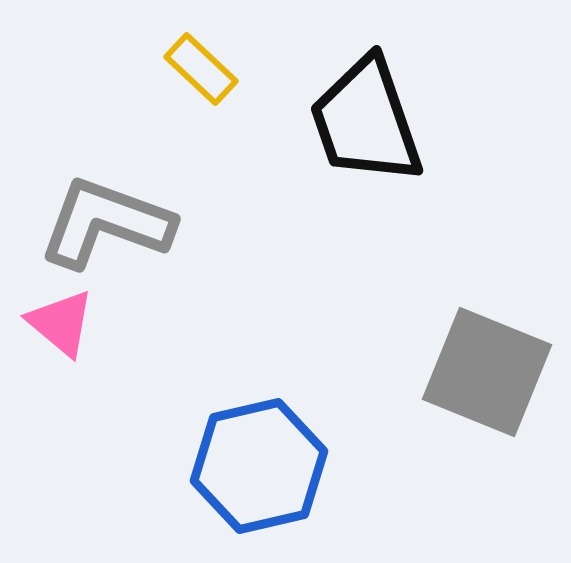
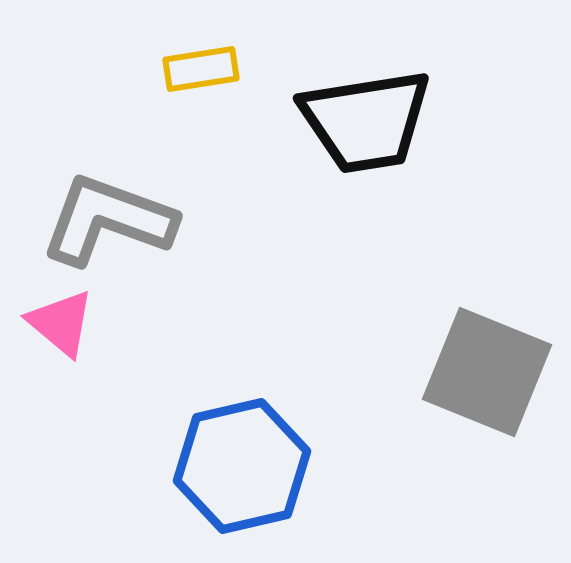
yellow rectangle: rotated 52 degrees counterclockwise
black trapezoid: rotated 80 degrees counterclockwise
gray L-shape: moved 2 px right, 3 px up
blue hexagon: moved 17 px left
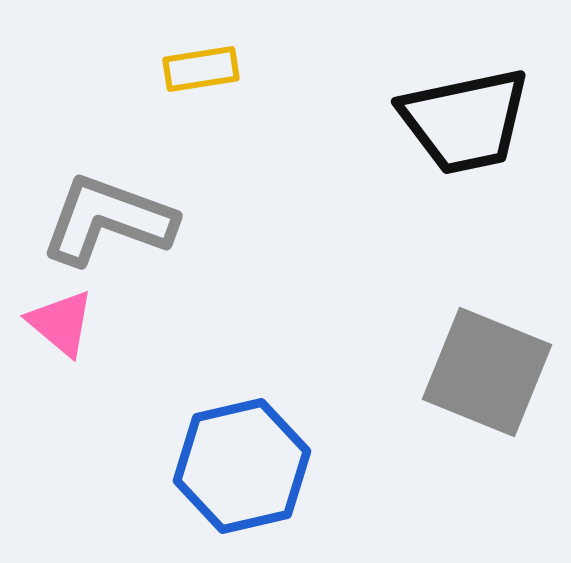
black trapezoid: moved 99 px right; rotated 3 degrees counterclockwise
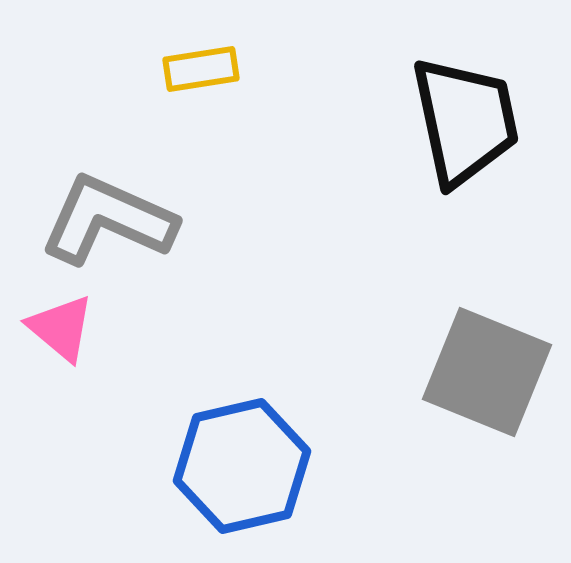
black trapezoid: rotated 90 degrees counterclockwise
gray L-shape: rotated 4 degrees clockwise
pink triangle: moved 5 px down
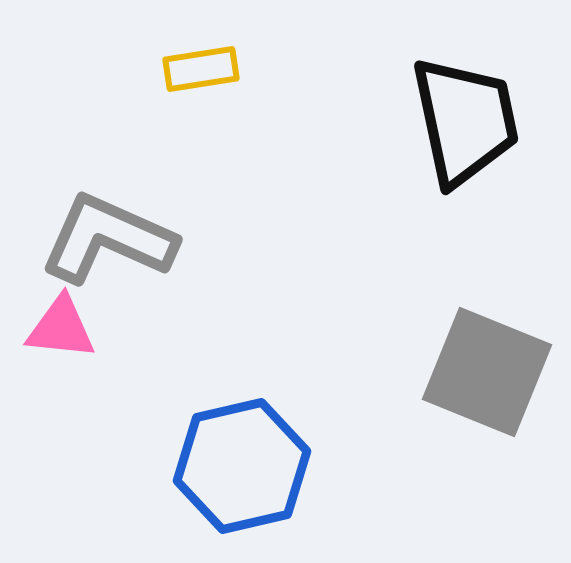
gray L-shape: moved 19 px down
pink triangle: rotated 34 degrees counterclockwise
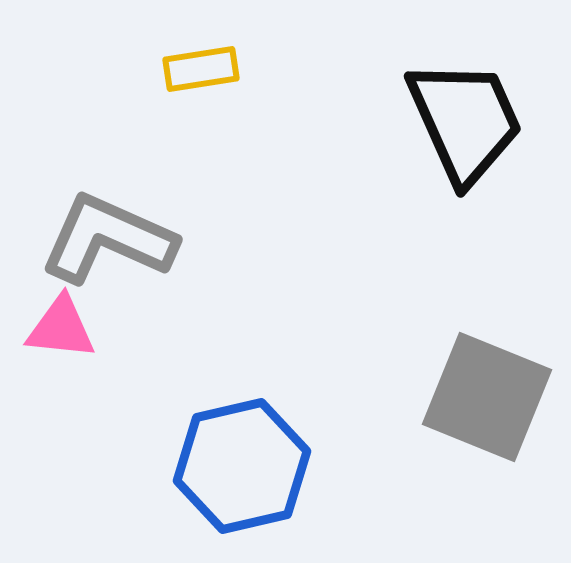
black trapezoid: rotated 12 degrees counterclockwise
gray square: moved 25 px down
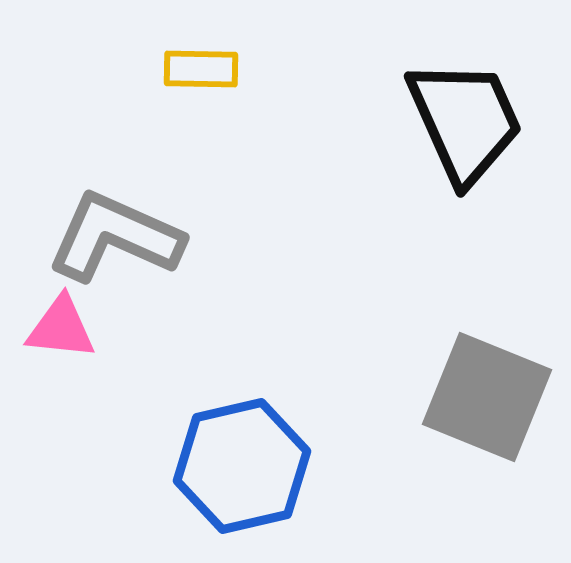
yellow rectangle: rotated 10 degrees clockwise
gray L-shape: moved 7 px right, 2 px up
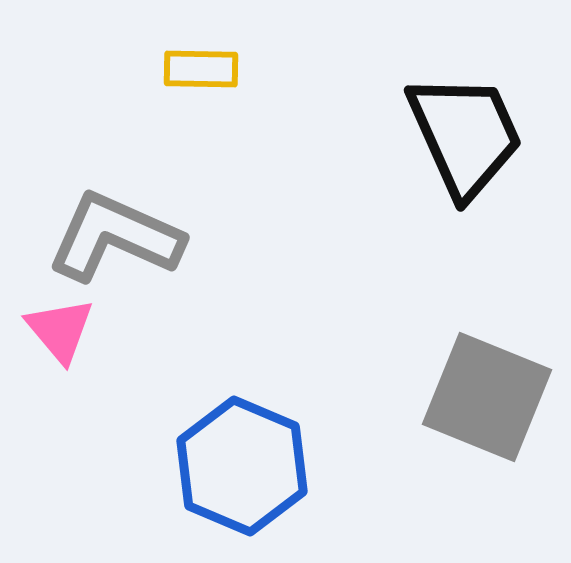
black trapezoid: moved 14 px down
pink triangle: moved 1 px left, 2 px down; rotated 44 degrees clockwise
blue hexagon: rotated 24 degrees counterclockwise
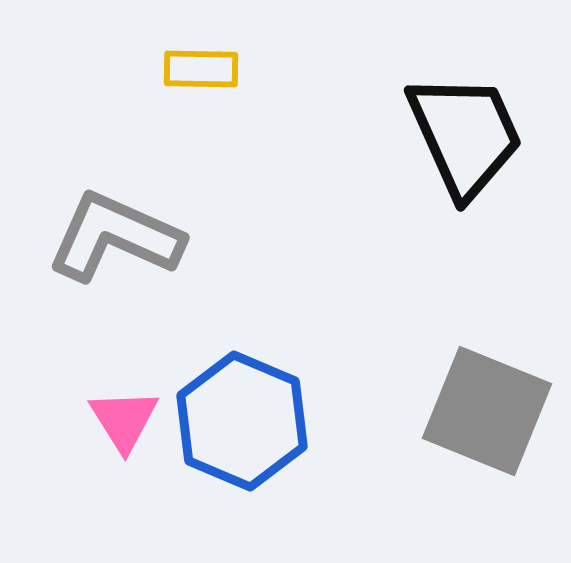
pink triangle: moved 64 px right, 90 px down; rotated 8 degrees clockwise
gray square: moved 14 px down
blue hexagon: moved 45 px up
